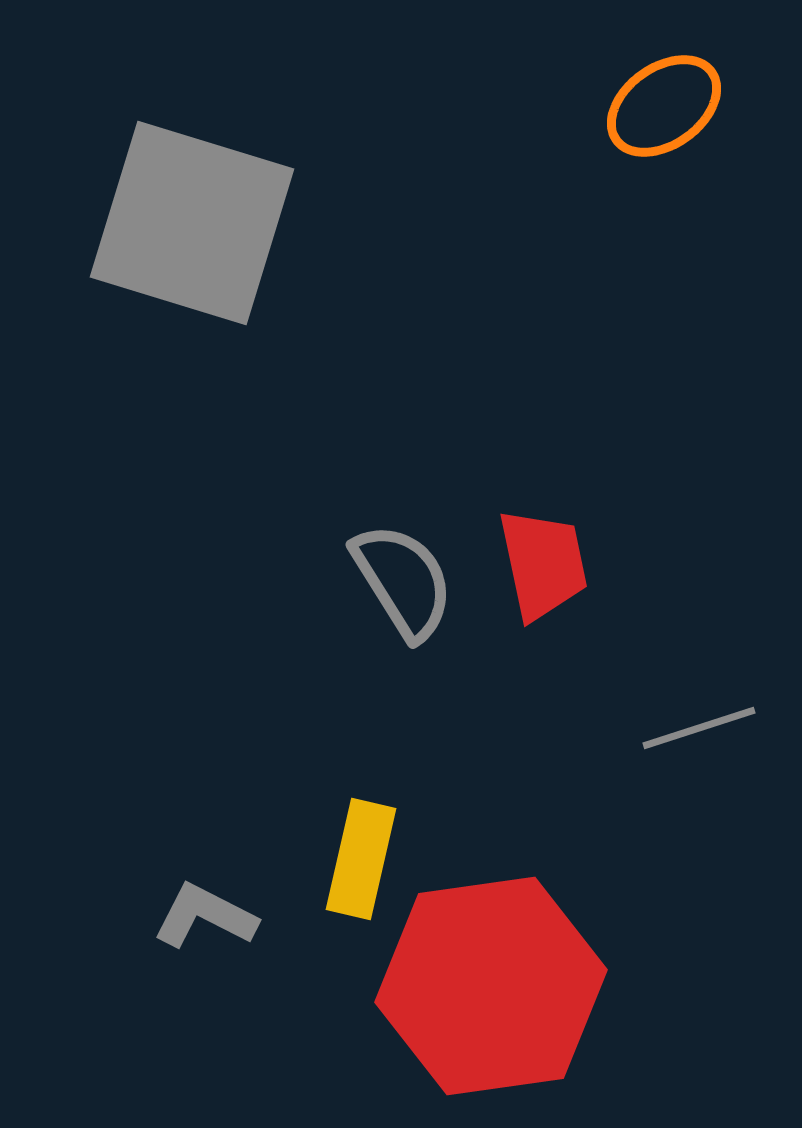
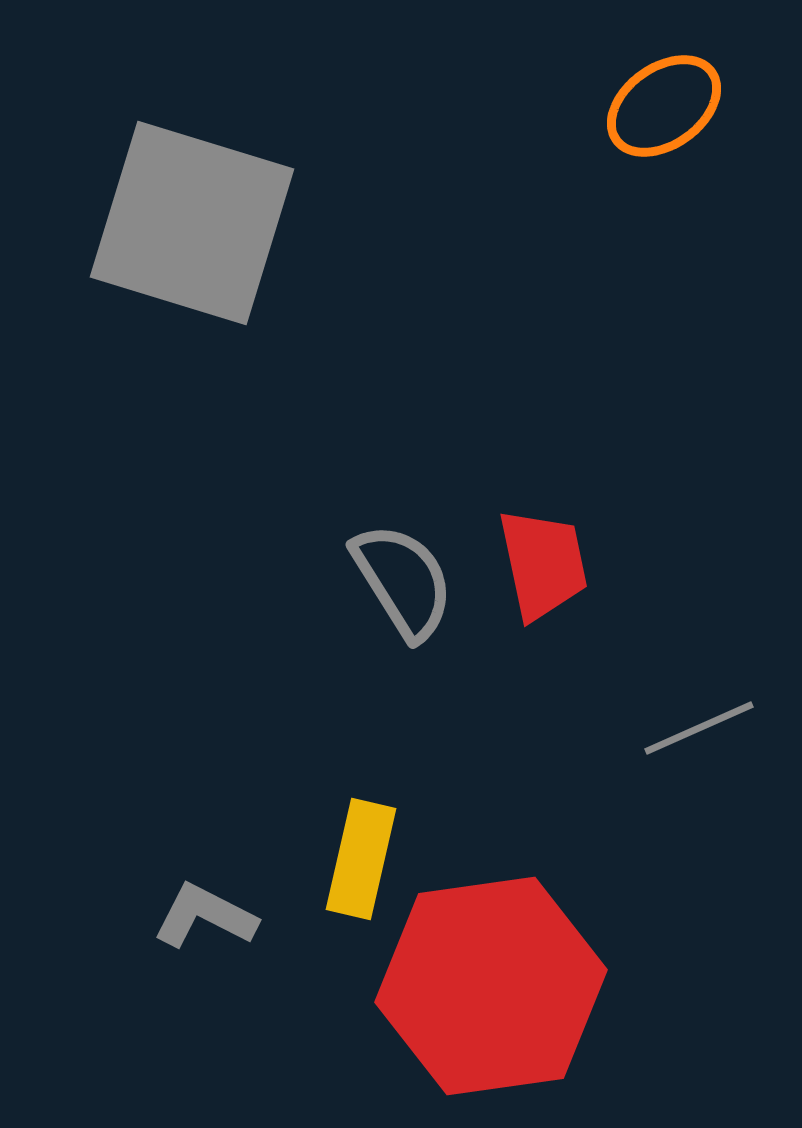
gray line: rotated 6 degrees counterclockwise
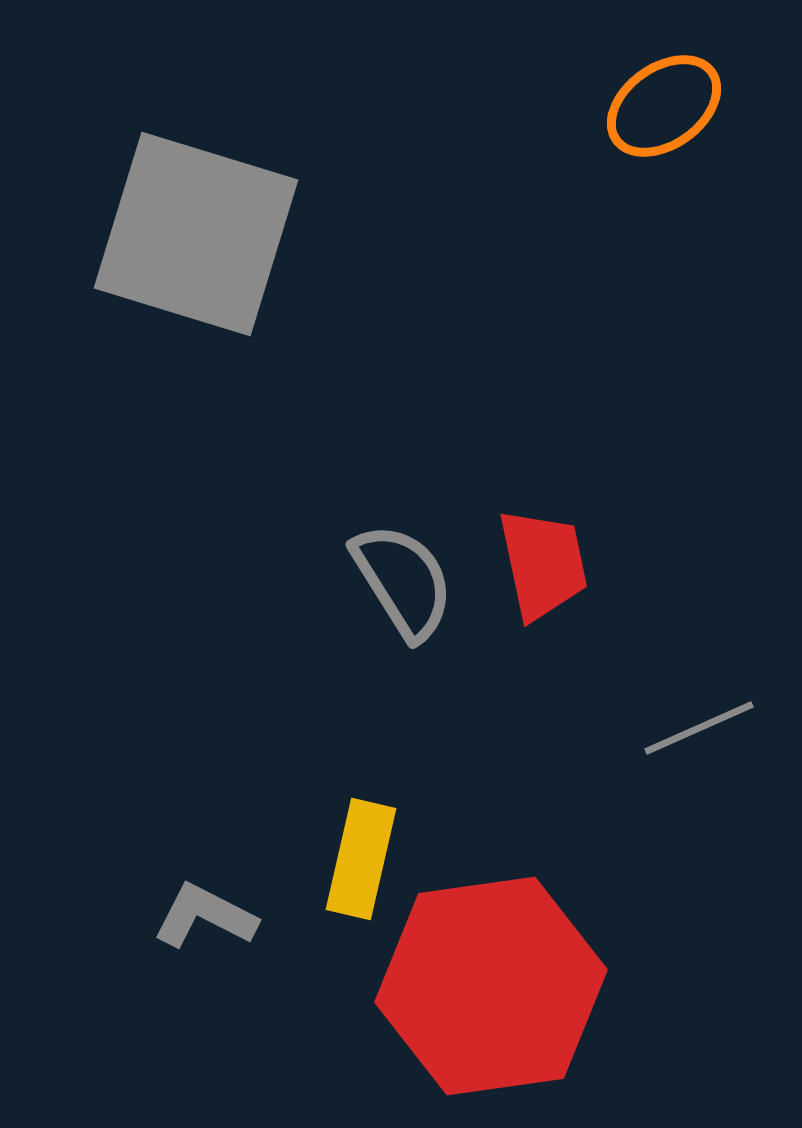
gray square: moved 4 px right, 11 px down
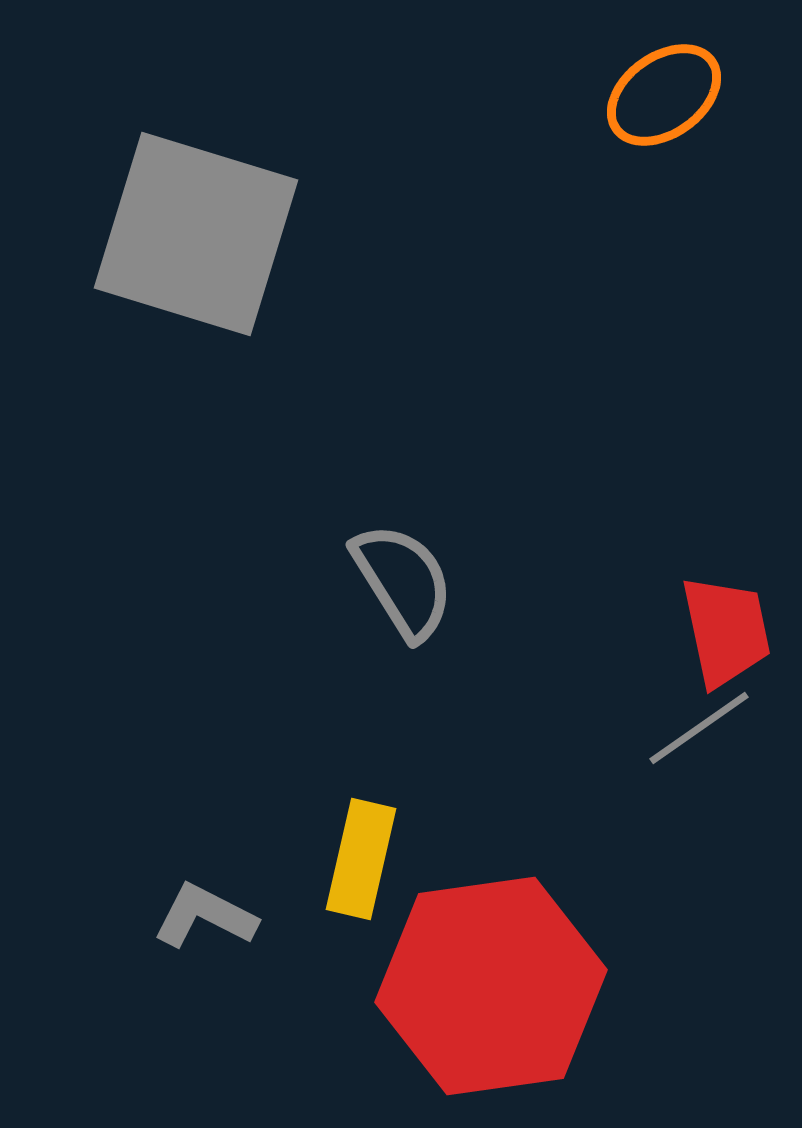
orange ellipse: moved 11 px up
red trapezoid: moved 183 px right, 67 px down
gray line: rotated 11 degrees counterclockwise
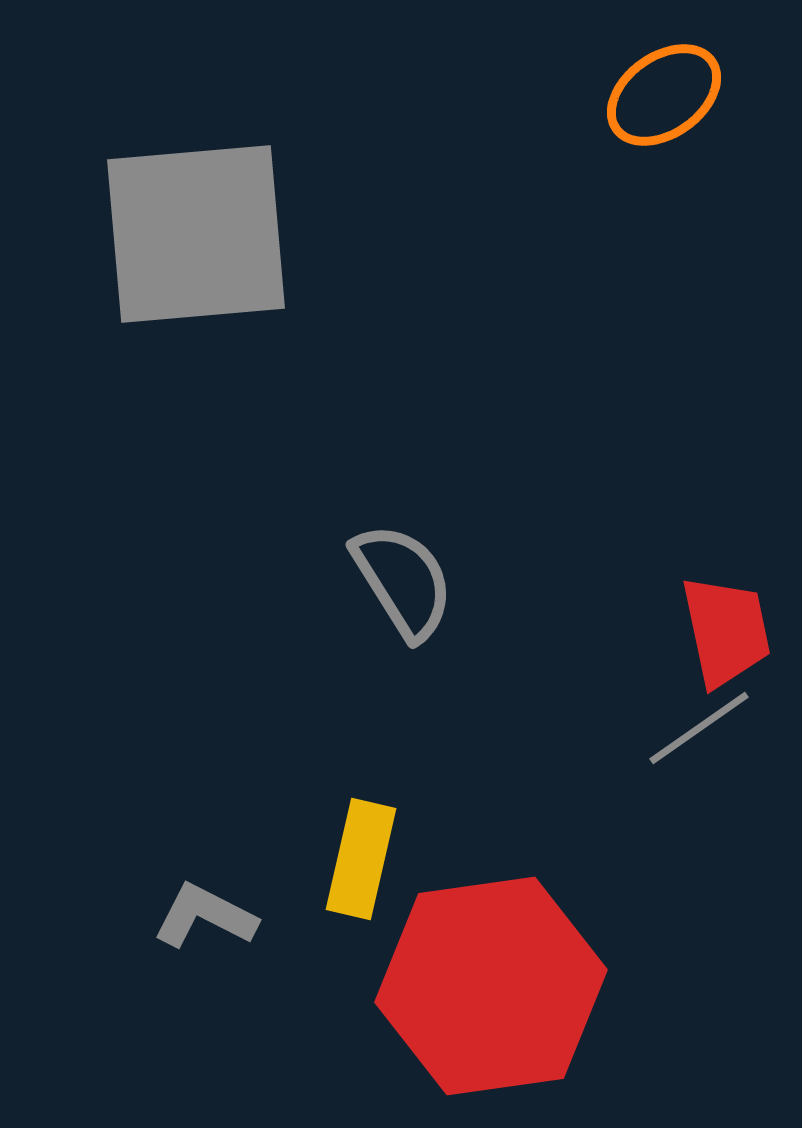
gray square: rotated 22 degrees counterclockwise
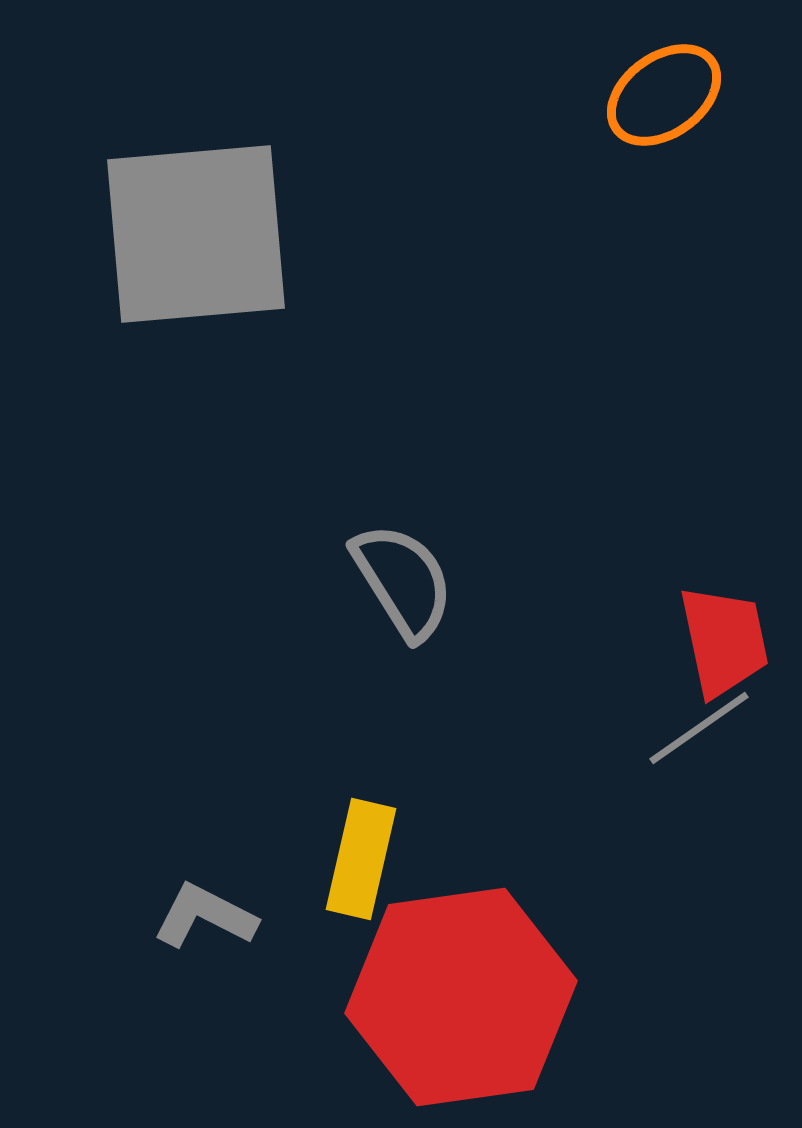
red trapezoid: moved 2 px left, 10 px down
red hexagon: moved 30 px left, 11 px down
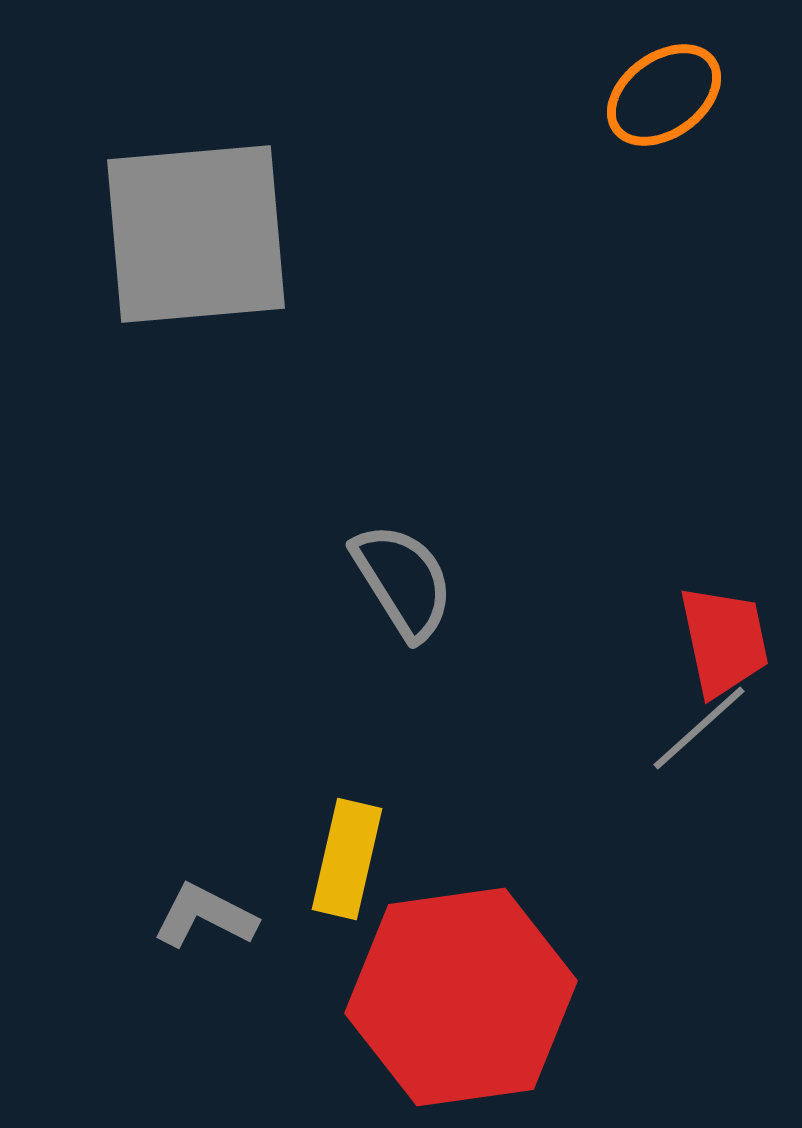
gray line: rotated 7 degrees counterclockwise
yellow rectangle: moved 14 px left
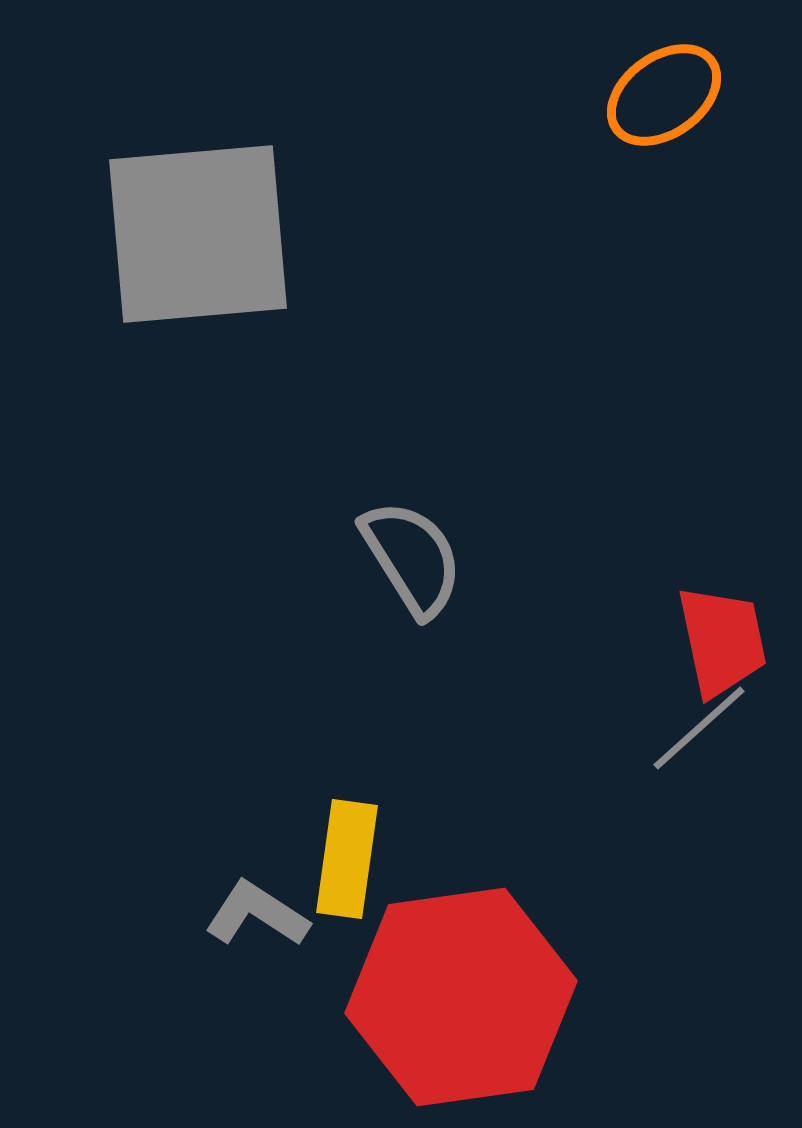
gray square: moved 2 px right
gray semicircle: moved 9 px right, 23 px up
red trapezoid: moved 2 px left
yellow rectangle: rotated 5 degrees counterclockwise
gray L-shape: moved 52 px right, 2 px up; rotated 6 degrees clockwise
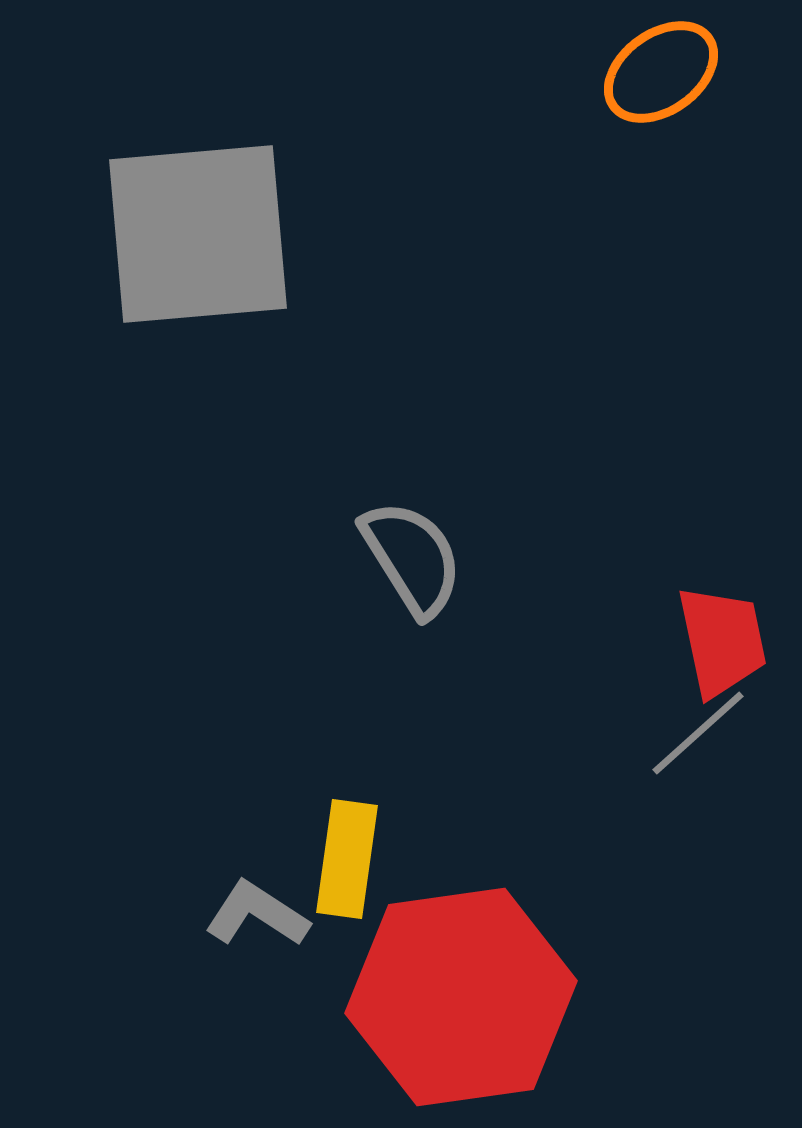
orange ellipse: moved 3 px left, 23 px up
gray line: moved 1 px left, 5 px down
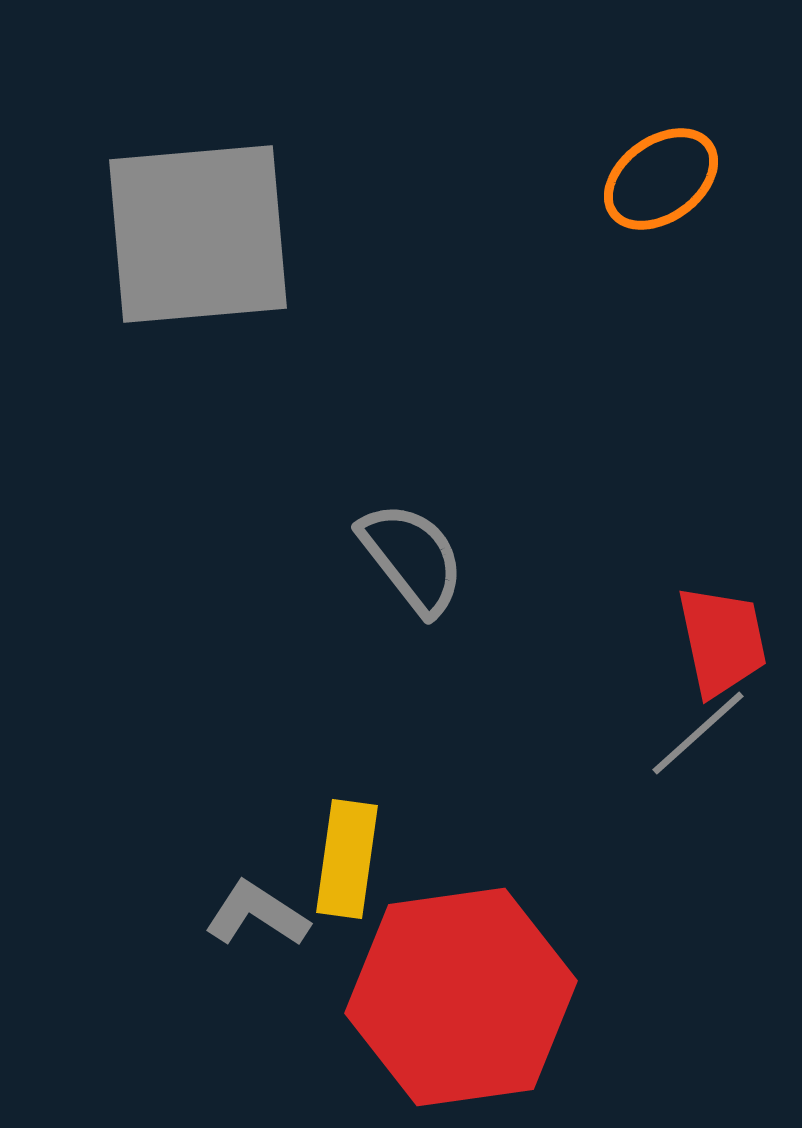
orange ellipse: moved 107 px down
gray semicircle: rotated 6 degrees counterclockwise
